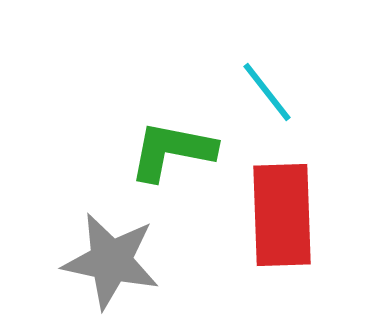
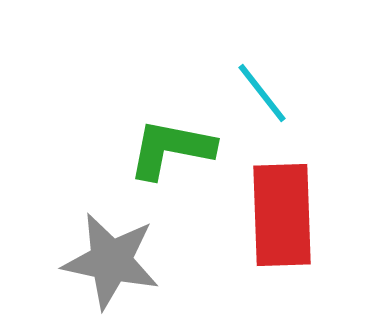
cyan line: moved 5 px left, 1 px down
green L-shape: moved 1 px left, 2 px up
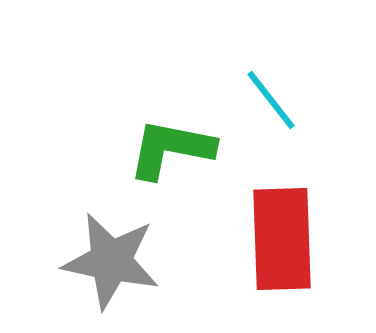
cyan line: moved 9 px right, 7 px down
red rectangle: moved 24 px down
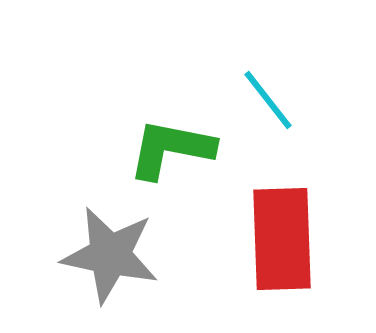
cyan line: moved 3 px left
gray star: moved 1 px left, 6 px up
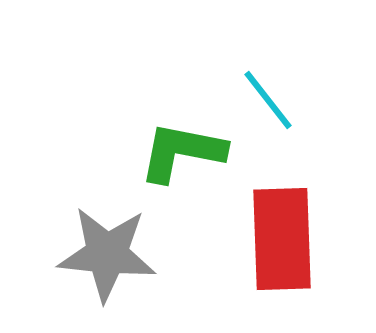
green L-shape: moved 11 px right, 3 px down
gray star: moved 3 px left, 1 px up; rotated 6 degrees counterclockwise
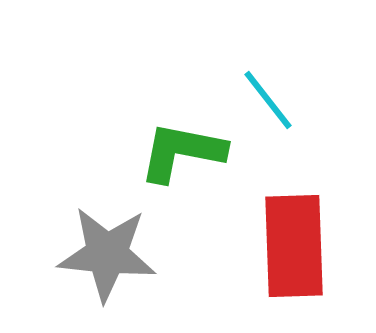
red rectangle: moved 12 px right, 7 px down
